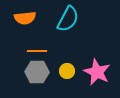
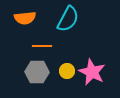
orange line: moved 5 px right, 5 px up
pink star: moved 5 px left
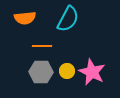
gray hexagon: moved 4 px right
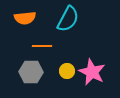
gray hexagon: moved 10 px left
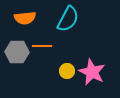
gray hexagon: moved 14 px left, 20 px up
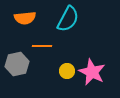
gray hexagon: moved 12 px down; rotated 15 degrees counterclockwise
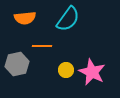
cyan semicircle: rotated 8 degrees clockwise
yellow circle: moved 1 px left, 1 px up
